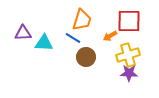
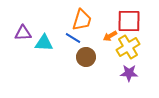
yellow cross: moved 8 px up; rotated 15 degrees counterclockwise
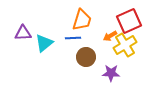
red square: rotated 25 degrees counterclockwise
blue line: rotated 35 degrees counterclockwise
cyan triangle: rotated 42 degrees counterclockwise
yellow cross: moved 3 px left, 2 px up
purple star: moved 18 px left
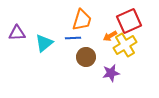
purple triangle: moved 6 px left
purple star: rotated 12 degrees counterclockwise
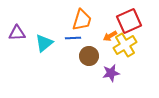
brown circle: moved 3 px right, 1 px up
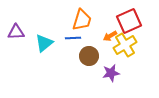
purple triangle: moved 1 px left, 1 px up
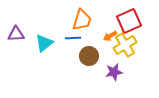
purple triangle: moved 2 px down
purple star: moved 3 px right, 1 px up
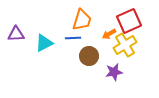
orange arrow: moved 1 px left, 2 px up
cyan triangle: rotated 12 degrees clockwise
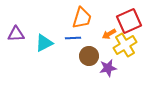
orange trapezoid: moved 2 px up
purple star: moved 6 px left, 4 px up
